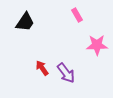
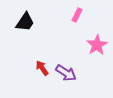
pink rectangle: rotated 56 degrees clockwise
pink star: rotated 30 degrees counterclockwise
purple arrow: rotated 20 degrees counterclockwise
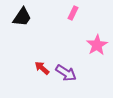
pink rectangle: moved 4 px left, 2 px up
black trapezoid: moved 3 px left, 5 px up
red arrow: rotated 14 degrees counterclockwise
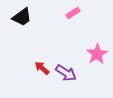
pink rectangle: rotated 32 degrees clockwise
black trapezoid: rotated 20 degrees clockwise
pink star: moved 9 px down
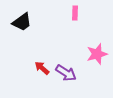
pink rectangle: moved 2 px right; rotated 56 degrees counterclockwise
black trapezoid: moved 5 px down
pink star: rotated 15 degrees clockwise
